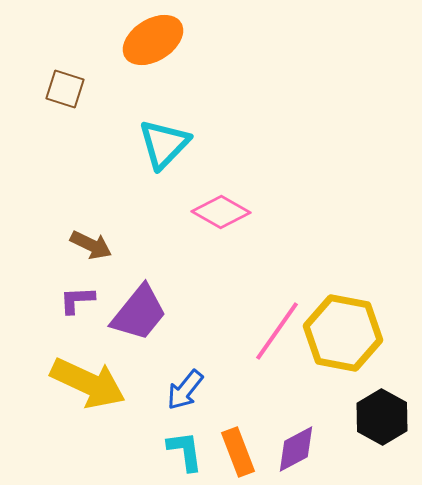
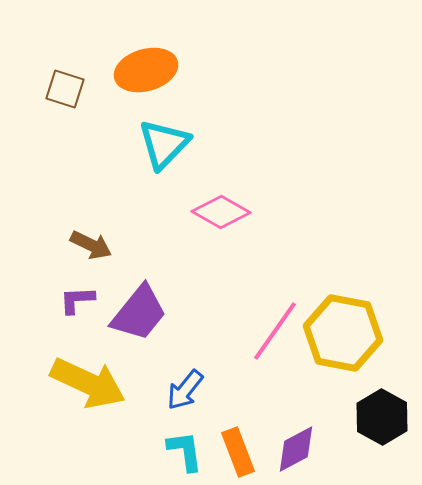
orange ellipse: moved 7 px left, 30 px down; rotated 16 degrees clockwise
pink line: moved 2 px left
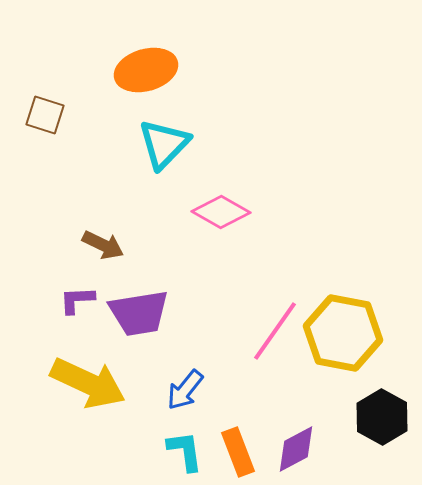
brown square: moved 20 px left, 26 px down
brown arrow: moved 12 px right
purple trapezoid: rotated 42 degrees clockwise
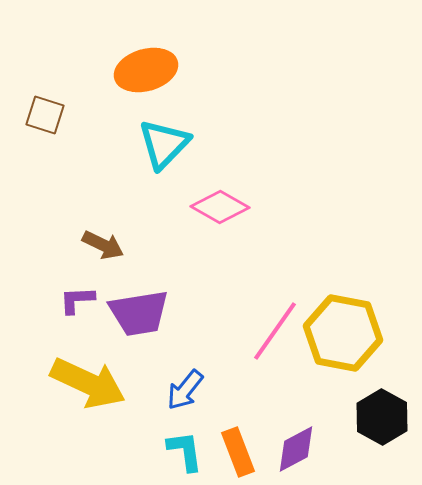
pink diamond: moved 1 px left, 5 px up
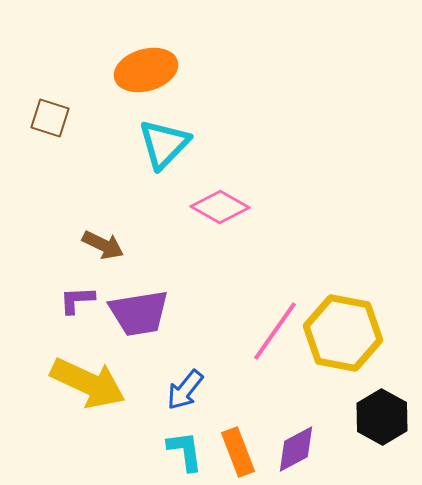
brown square: moved 5 px right, 3 px down
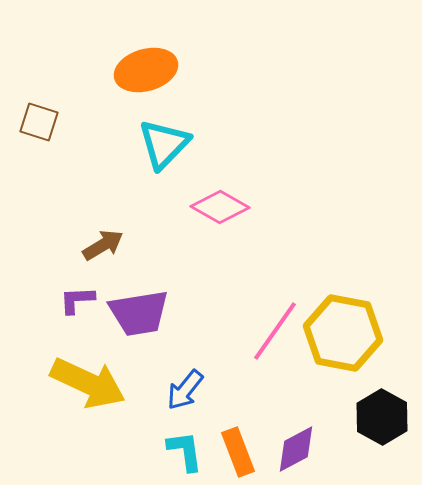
brown square: moved 11 px left, 4 px down
brown arrow: rotated 57 degrees counterclockwise
